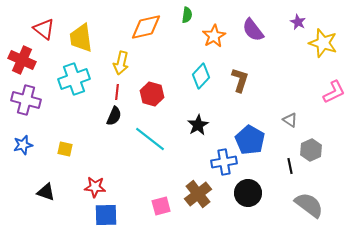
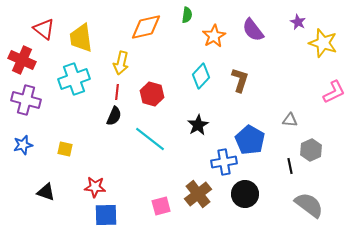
gray triangle: rotated 28 degrees counterclockwise
black circle: moved 3 px left, 1 px down
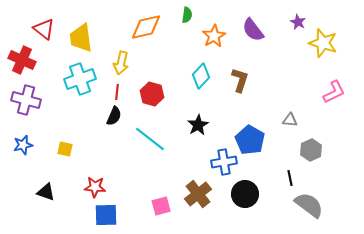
cyan cross: moved 6 px right
black line: moved 12 px down
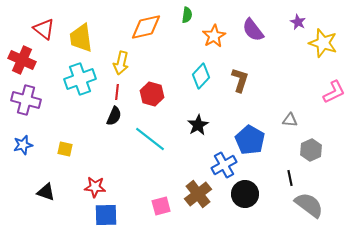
blue cross: moved 3 px down; rotated 20 degrees counterclockwise
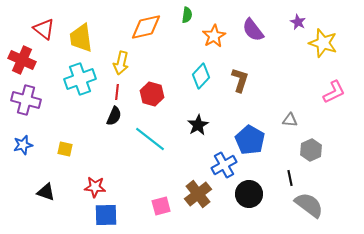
black circle: moved 4 px right
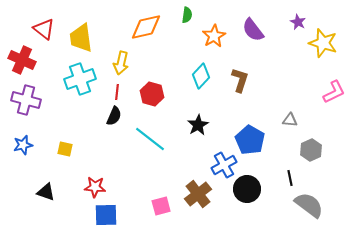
black circle: moved 2 px left, 5 px up
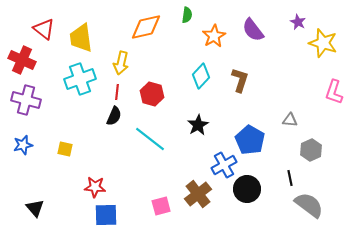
pink L-shape: rotated 135 degrees clockwise
black triangle: moved 11 px left, 16 px down; rotated 30 degrees clockwise
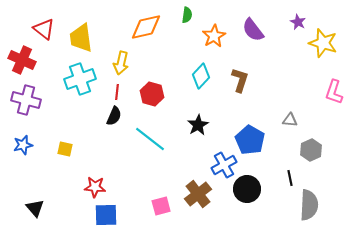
gray semicircle: rotated 56 degrees clockwise
